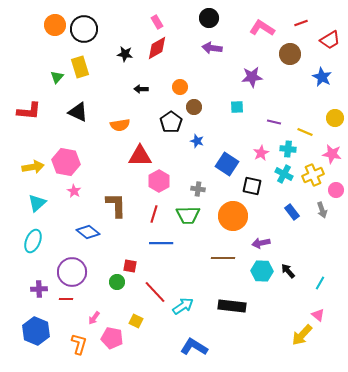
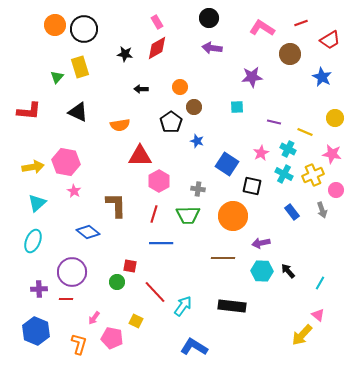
cyan cross at (288, 149): rotated 21 degrees clockwise
cyan arrow at (183, 306): rotated 20 degrees counterclockwise
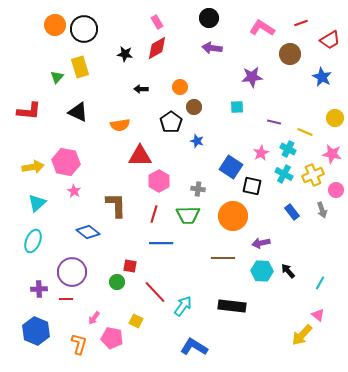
blue square at (227, 164): moved 4 px right, 3 px down
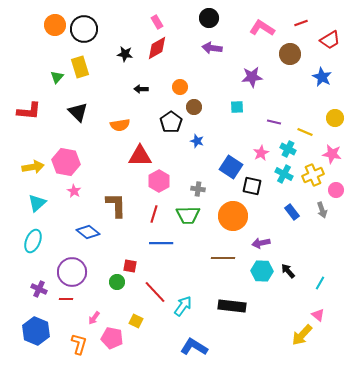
black triangle at (78, 112): rotated 20 degrees clockwise
purple cross at (39, 289): rotated 28 degrees clockwise
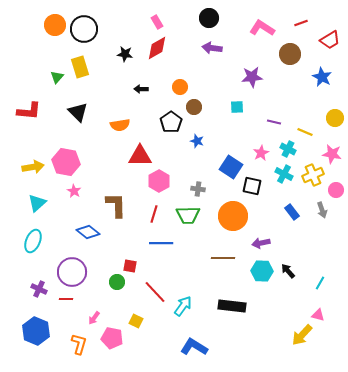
pink triangle at (318, 315): rotated 24 degrees counterclockwise
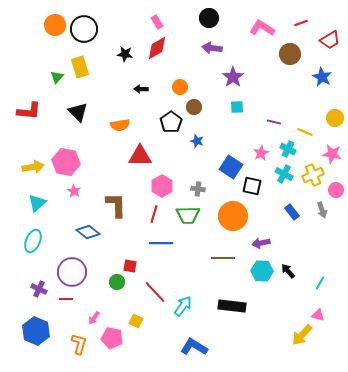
purple star at (252, 77): moved 19 px left; rotated 30 degrees counterclockwise
pink hexagon at (159, 181): moved 3 px right, 5 px down
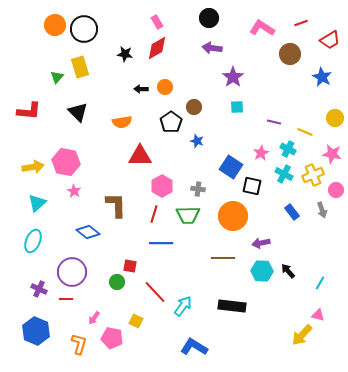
orange circle at (180, 87): moved 15 px left
orange semicircle at (120, 125): moved 2 px right, 3 px up
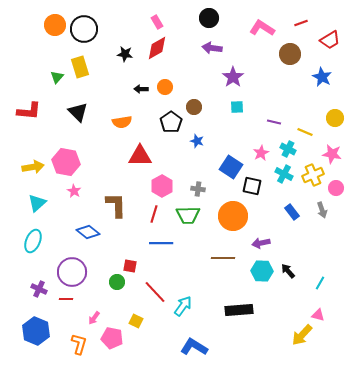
pink circle at (336, 190): moved 2 px up
black rectangle at (232, 306): moved 7 px right, 4 px down; rotated 12 degrees counterclockwise
